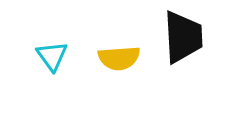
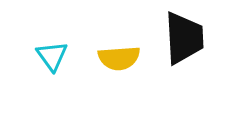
black trapezoid: moved 1 px right, 1 px down
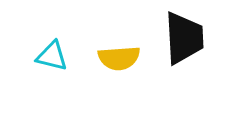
cyan triangle: rotated 40 degrees counterclockwise
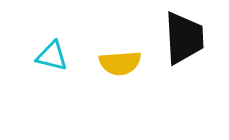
yellow semicircle: moved 1 px right, 5 px down
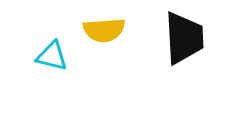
yellow semicircle: moved 16 px left, 33 px up
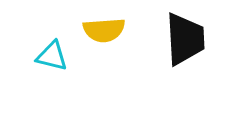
black trapezoid: moved 1 px right, 1 px down
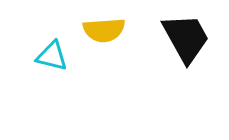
black trapezoid: moved 1 px right, 1 px up; rotated 26 degrees counterclockwise
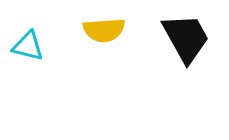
cyan triangle: moved 24 px left, 10 px up
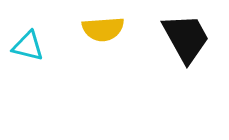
yellow semicircle: moved 1 px left, 1 px up
